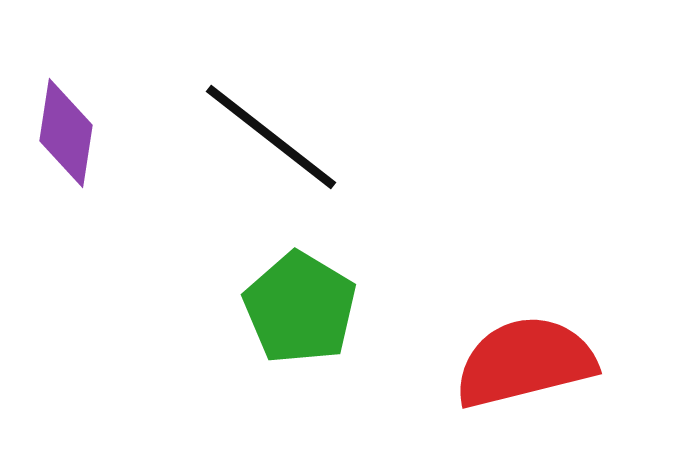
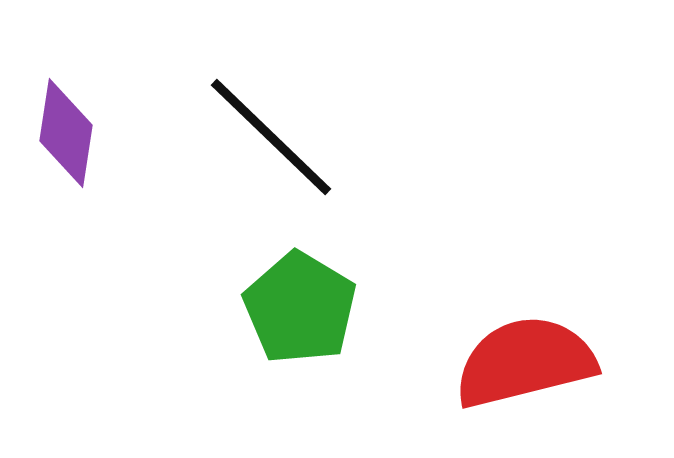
black line: rotated 6 degrees clockwise
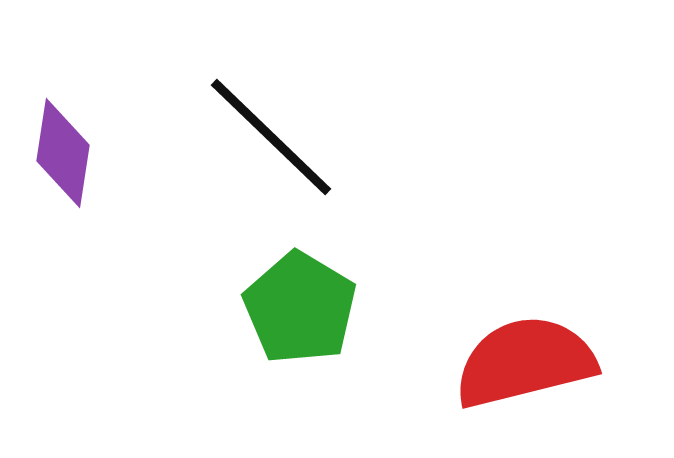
purple diamond: moved 3 px left, 20 px down
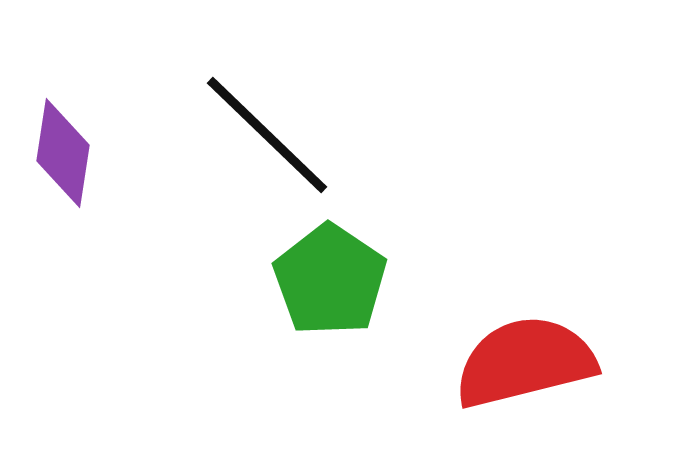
black line: moved 4 px left, 2 px up
green pentagon: moved 30 px right, 28 px up; rotated 3 degrees clockwise
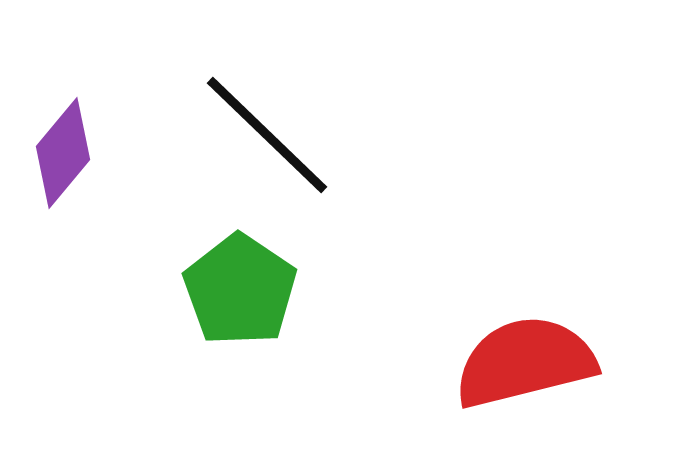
purple diamond: rotated 31 degrees clockwise
green pentagon: moved 90 px left, 10 px down
